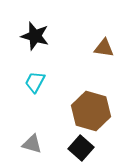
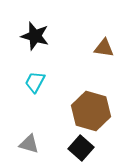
gray triangle: moved 3 px left
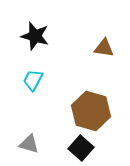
cyan trapezoid: moved 2 px left, 2 px up
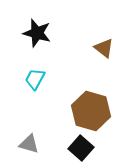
black star: moved 2 px right, 3 px up
brown triangle: rotated 30 degrees clockwise
cyan trapezoid: moved 2 px right, 1 px up
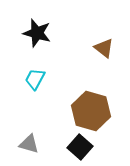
black square: moved 1 px left, 1 px up
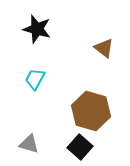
black star: moved 4 px up
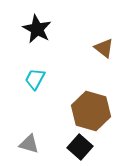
black star: rotated 12 degrees clockwise
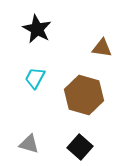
brown triangle: moved 2 px left; rotated 30 degrees counterclockwise
cyan trapezoid: moved 1 px up
brown hexagon: moved 7 px left, 16 px up
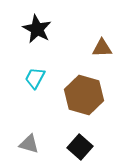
brown triangle: rotated 10 degrees counterclockwise
